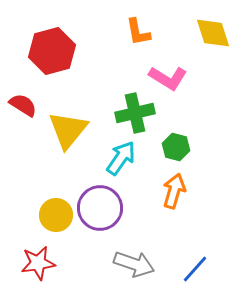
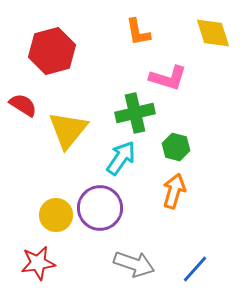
pink L-shape: rotated 15 degrees counterclockwise
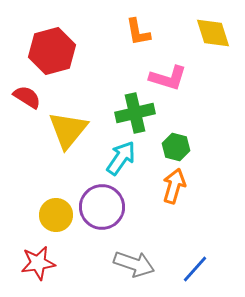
red semicircle: moved 4 px right, 8 px up
orange arrow: moved 5 px up
purple circle: moved 2 px right, 1 px up
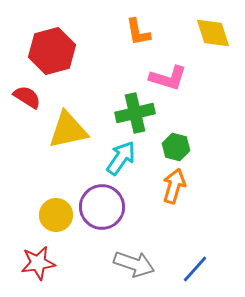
yellow triangle: rotated 39 degrees clockwise
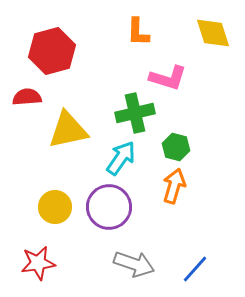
orange L-shape: rotated 12 degrees clockwise
red semicircle: rotated 36 degrees counterclockwise
purple circle: moved 7 px right
yellow circle: moved 1 px left, 8 px up
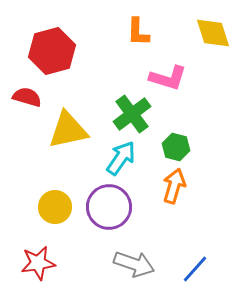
red semicircle: rotated 20 degrees clockwise
green cross: moved 3 px left, 1 px down; rotated 24 degrees counterclockwise
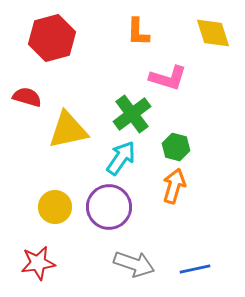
red hexagon: moved 13 px up
blue line: rotated 36 degrees clockwise
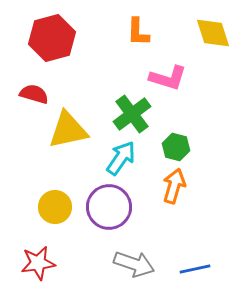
red semicircle: moved 7 px right, 3 px up
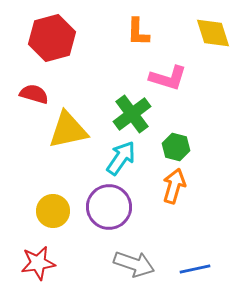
yellow circle: moved 2 px left, 4 px down
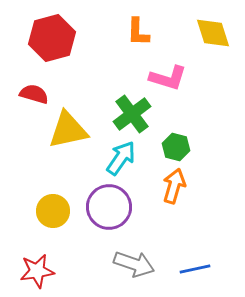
red star: moved 1 px left, 8 px down
